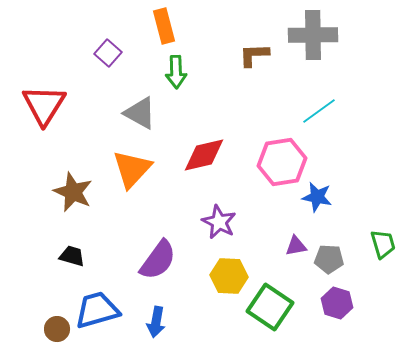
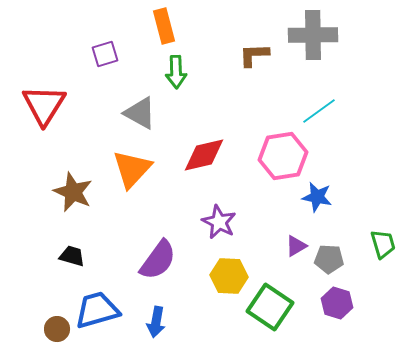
purple square: moved 3 px left, 1 px down; rotated 32 degrees clockwise
pink hexagon: moved 1 px right, 6 px up
purple triangle: rotated 20 degrees counterclockwise
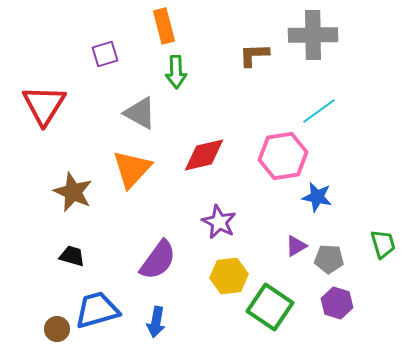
yellow hexagon: rotated 9 degrees counterclockwise
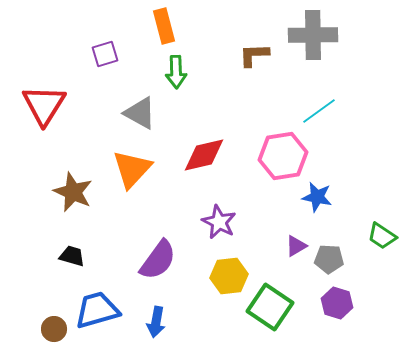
green trapezoid: moved 1 px left, 8 px up; rotated 140 degrees clockwise
brown circle: moved 3 px left
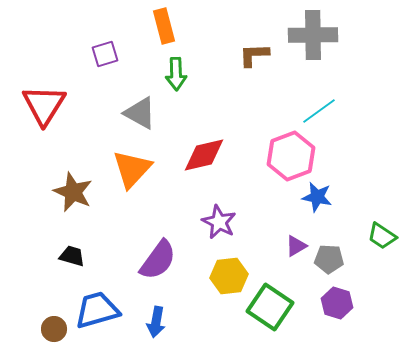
green arrow: moved 2 px down
pink hexagon: moved 8 px right; rotated 12 degrees counterclockwise
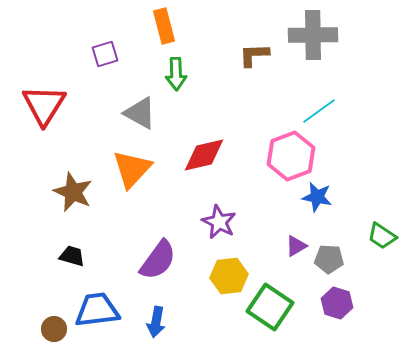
blue trapezoid: rotated 9 degrees clockwise
